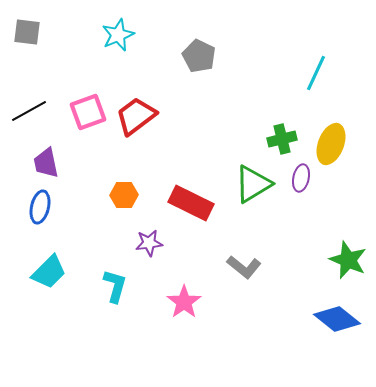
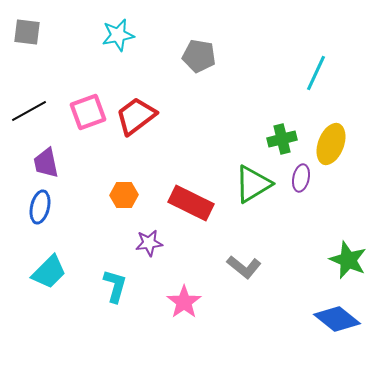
cyan star: rotated 12 degrees clockwise
gray pentagon: rotated 16 degrees counterclockwise
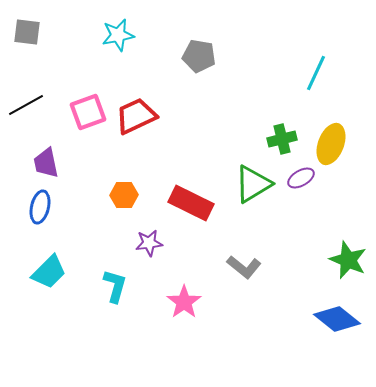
black line: moved 3 px left, 6 px up
red trapezoid: rotated 12 degrees clockwise
purple ellipse: rotated 48 degrees clockwise
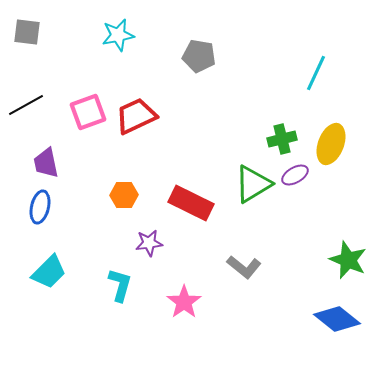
purple ellipse: moved 6 px left, 3 px up
cyan L-shape: moved 5 px right, 1 px up
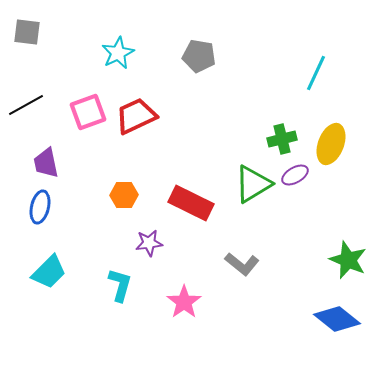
cyan star: moved 18 px down; rotated 16 degrees counterclockwise
gray L-shape: moved 2 px left, 3 px up
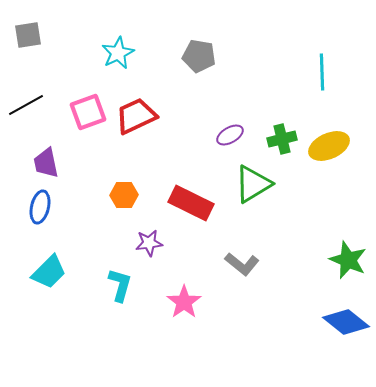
gray square: moved 1 px right, 3 px down; rotated 16 degrees counterclockwise
cyan line: moved 6 px right, 1 px up; rotated 27 degrees counterclockwise
yellow ellipse: moved 2 px left, 2 px down; rotated 45 degrees clockwise
purple ellipse: moved 65 px left, 40 px up
blue diamond: moved 9 px right, 3 px down
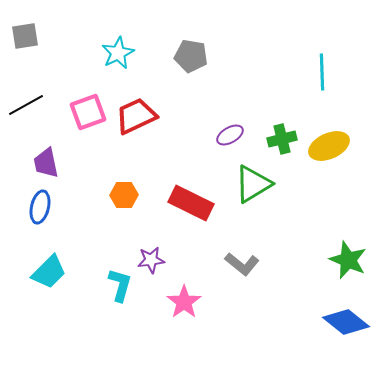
gray square: moved 3 px left, 1 px down
gray pentagon: moved 8 px left
purple star: moved 2 px right, 17 px down
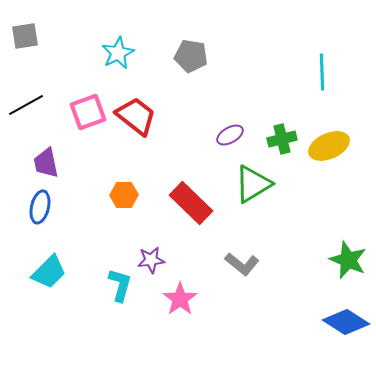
red trapezoid: rotated 63 degrees clockwise
red rectangle: rotated 18 degrees clockwise
pink star: moved 4 px left, 3 px up
blue diamond: rotated 6 degrees counterclockwise
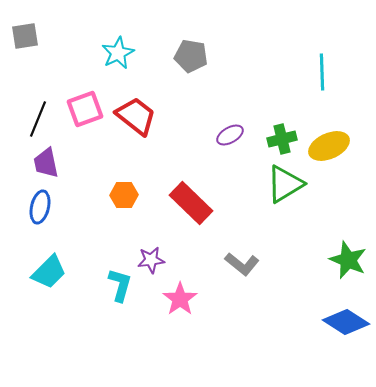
black line: moved 12 px right, 14 px down; rotated 39 degrees counterclockwise
pink square: moved 3 px left, 3 px up
green triangle: moved 32 px right
